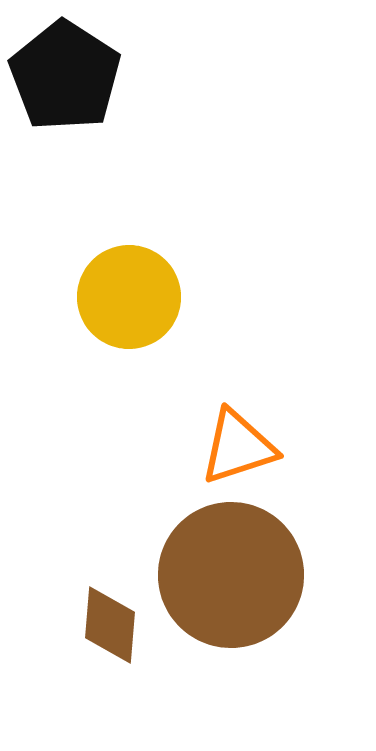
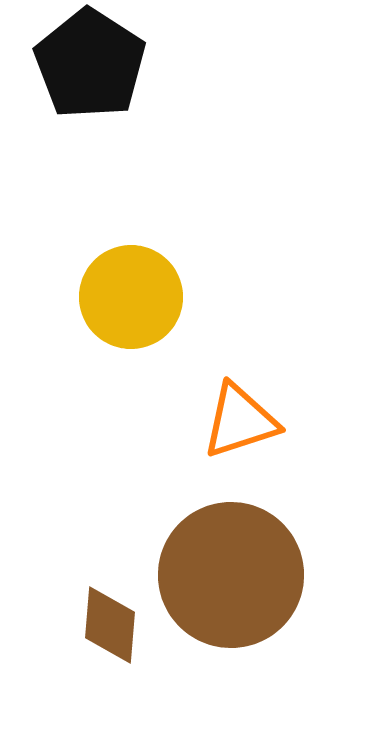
black pentagon: moved 25 px right, 12 px up
yellow circle: moved 2 px right
orange triangle: moved 2 px right, 26 px up
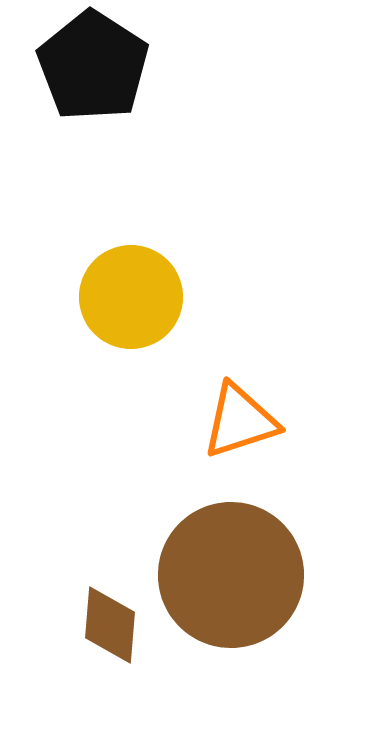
black pentagon: moved 3 px right, 2 px down
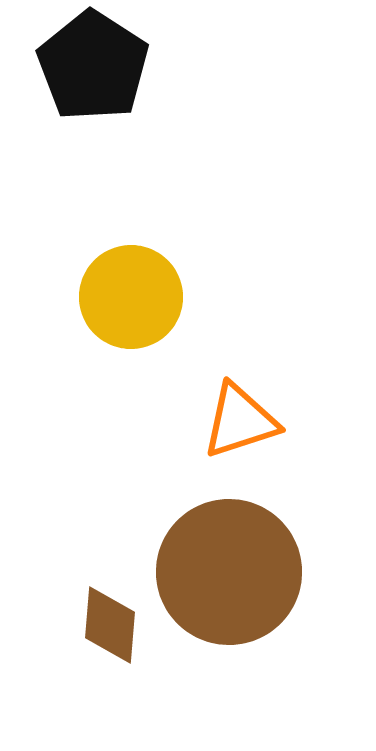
brown circle: moved 2 px left, 3 px up
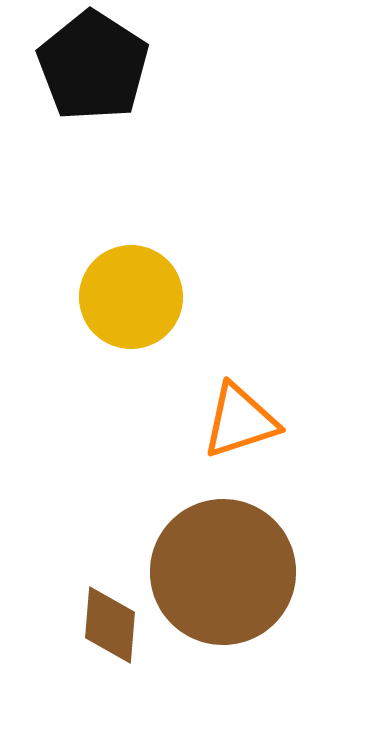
brown circle: moved 6 px left
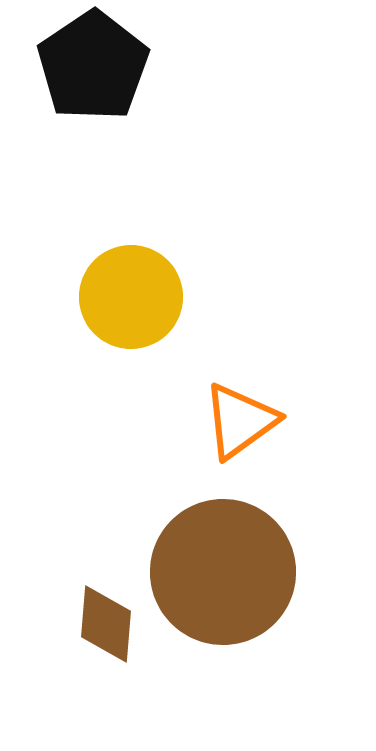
black pentagon: rotated 5 degrees clockwise
orange triangle: rotated 18 degrees counterclockwise
brown diamond: moved 4 px left, 1 px up
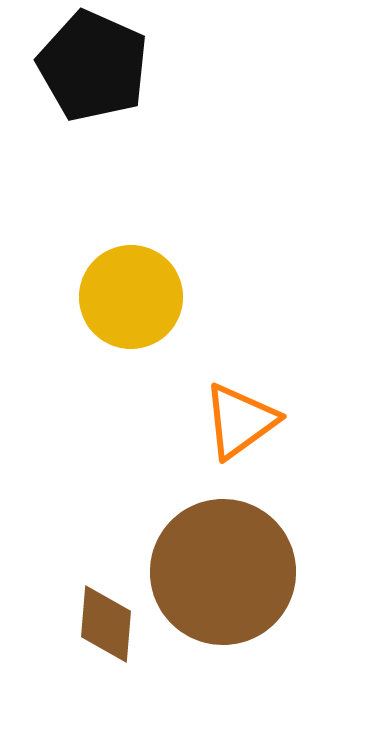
black pentagon: rotated 14 degrees counterclockwise
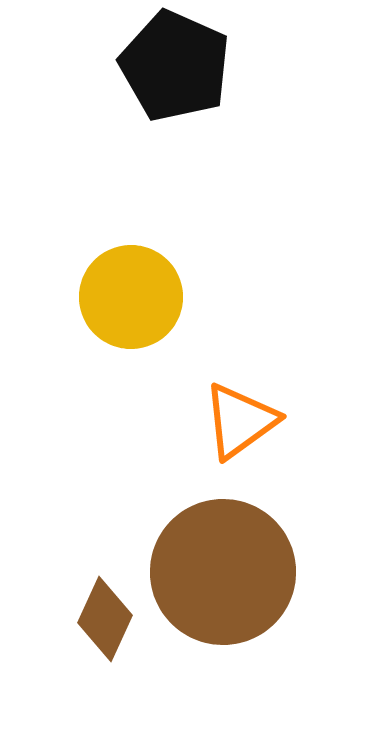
black pentagon: moved 82 px right
brown diamond: moved 1 px left, 5 px up; rotated 20 degrees clockwise
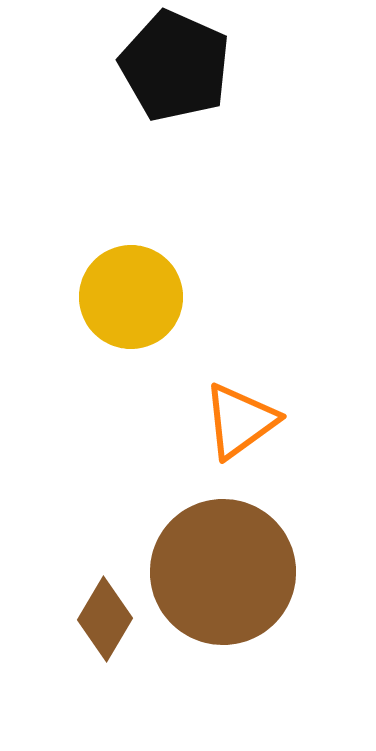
brown diamond: rotated 6 degrees clockwise
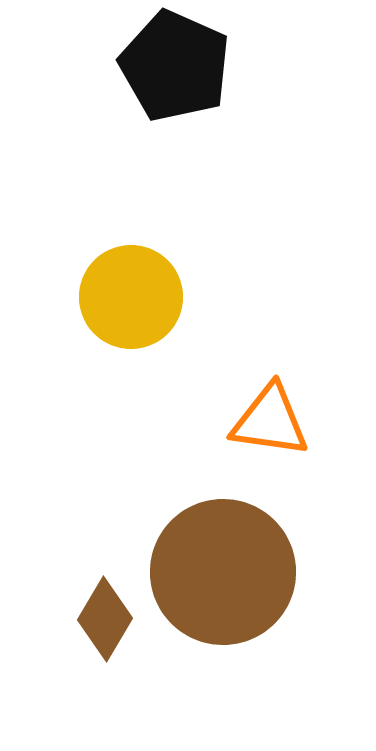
orange triangle: moved 30 px right; rotated 44 degrees clockwise
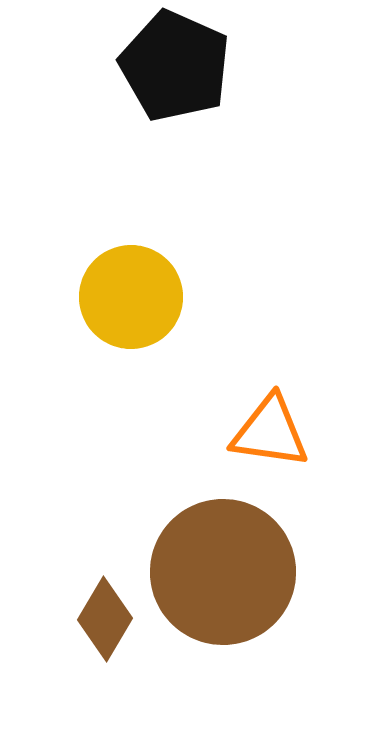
orange triangle: moved 11 px down
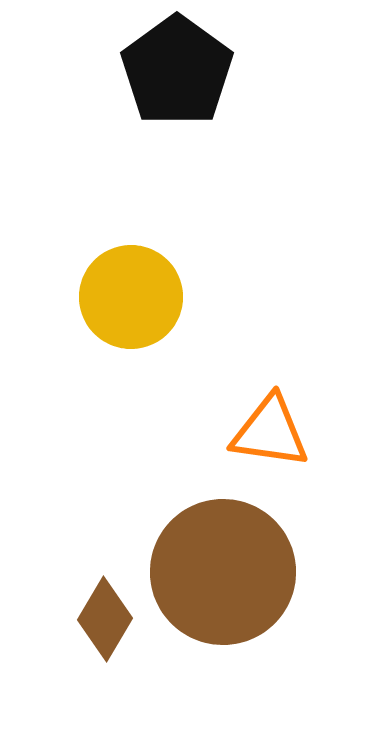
black pentagon: moved 2 px right, 5 px down; rotated 12 degrees clockwise
